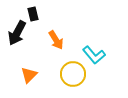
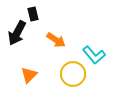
orange arrow: rotated 24 degrees counterclockwise
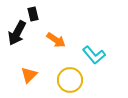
yellow circle: moved 3 px left, 6 px down
